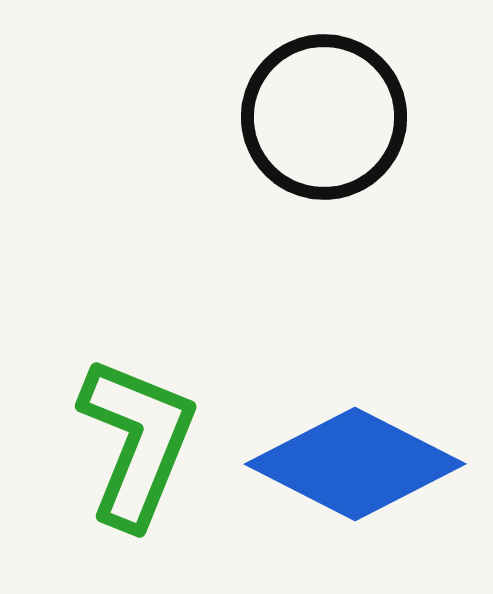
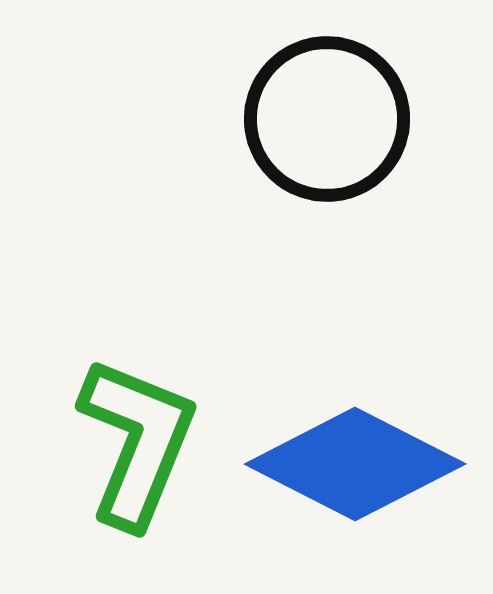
black circle: moved 3 px right, 2 px down
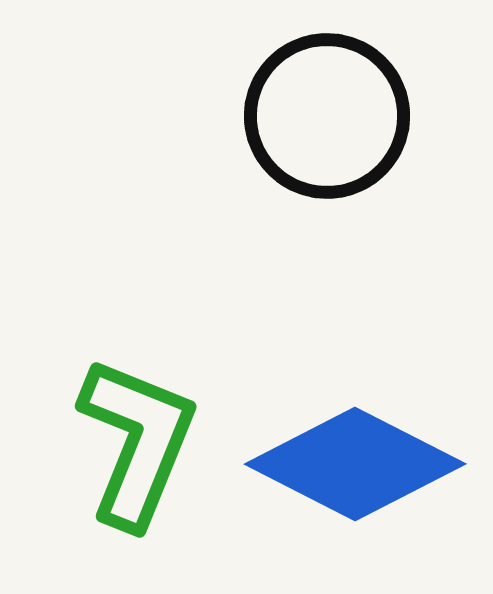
black circle: moved 3 px up
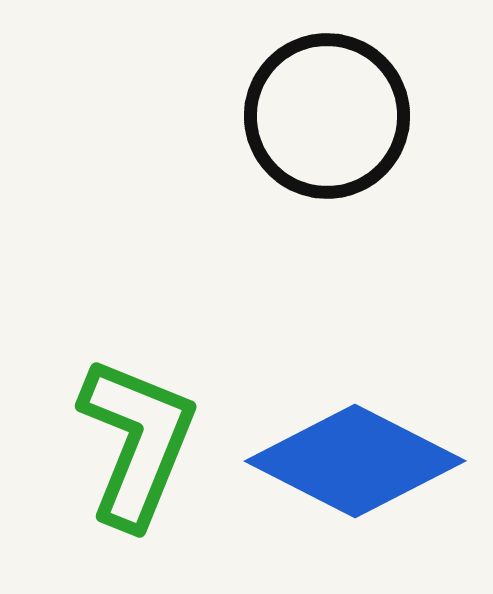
blue diamond: moved 3 px up
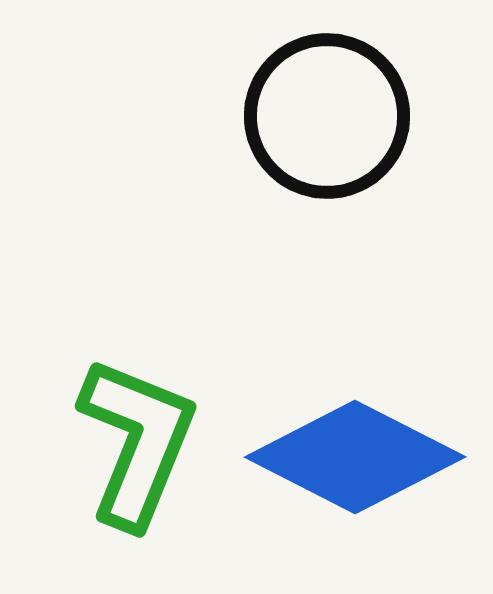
blue diamond: moved 4 px up
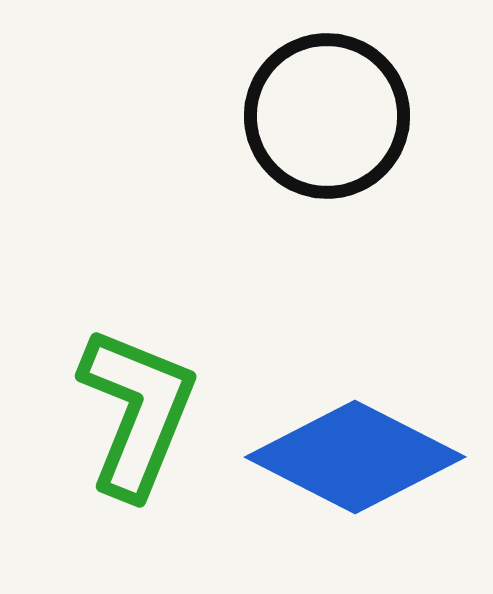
green L-shape: moved 30 px up
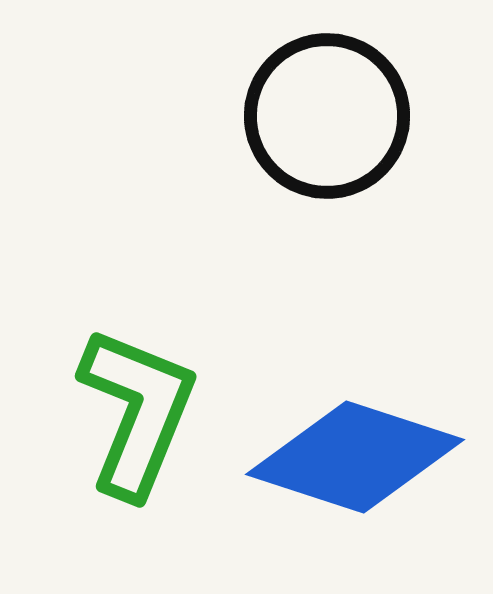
blue diamond: rotated 9 degrees counterclockwise
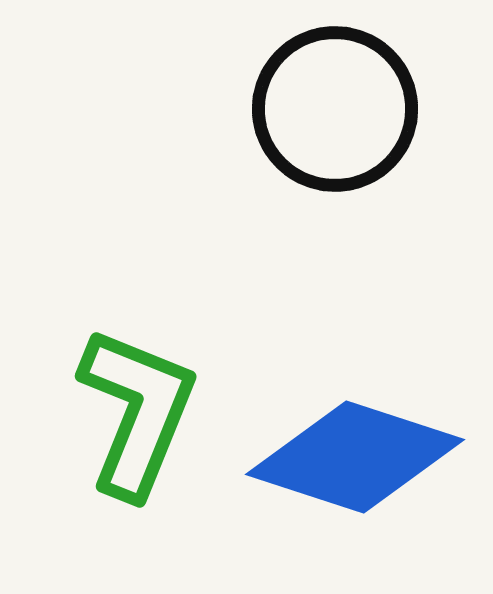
black circle: moved 8 px right, 7 px up
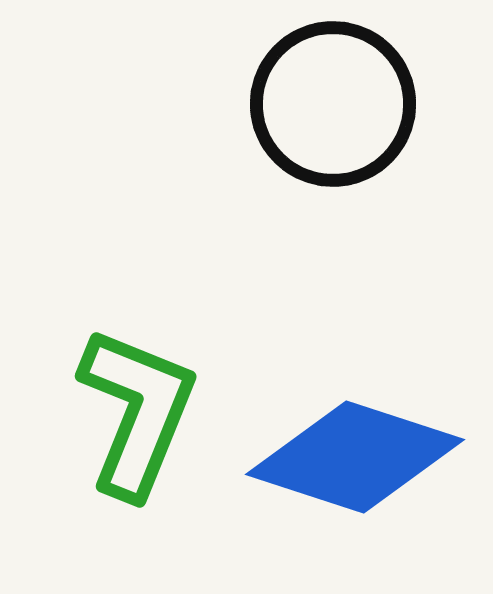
black circle: moved 2 px left, 5 px up
